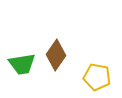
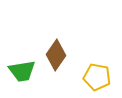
green trapezoid: moved 7 px down
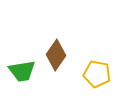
yellow pentagon: moved 3 px up
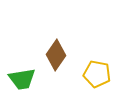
green trapezoid: moved 8 px down
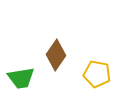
green trapezoid: moved 1 px left, 1 px up
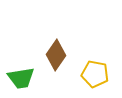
yellow pentagon: moved 2 px left
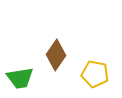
green trapezoid: moved 1 px left
